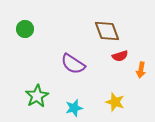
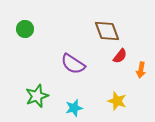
red semicircle: rotated 35 degrees counterclockwise
green star: rotated 10 degrees clockwise
yellow star: moved 2 px right, 1 px up
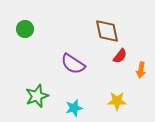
brown diamond: rotated 8 degrees clockwise
yellow star: rotated 18 degrees counterclockwise
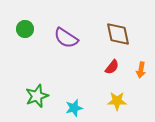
brown diamond: moved 11 px right, 3 px down
red semicircle: moved 8 px left, 11 px down
purple semicircle: moved 7 px left, 26 px up
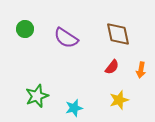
yellow star: moved 2 px right, 1 px up; rotated 18 degrees counterclockwise
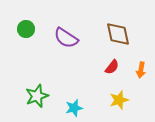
green circle: moved 1 px right
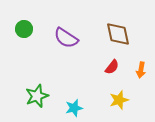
green circle: moved 2 px left
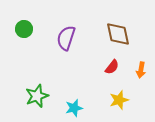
purple semicircle: rotated 75 degrees clockwise
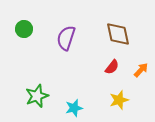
orange arrow: rotated 147 degrees counterclockwise
